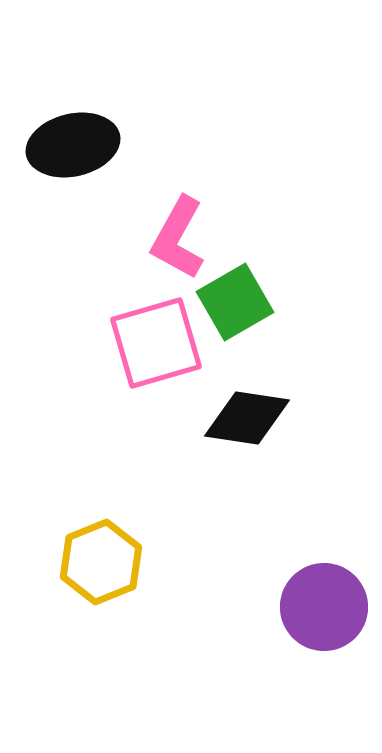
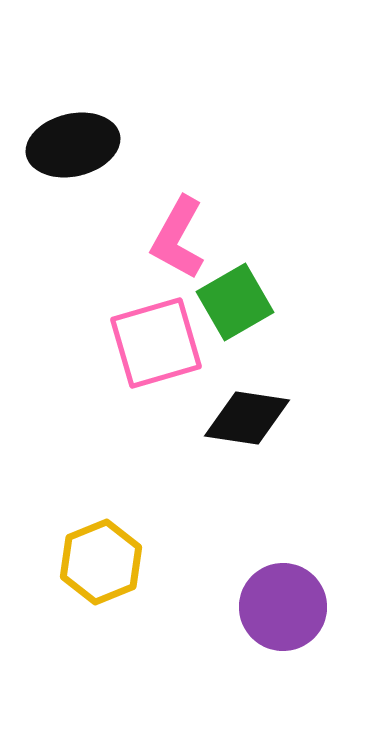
purple circle: moved 41 px left
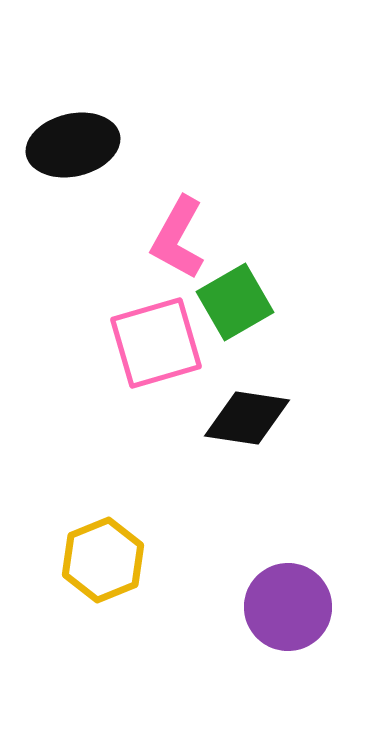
yellow hexagon: moved 2 px right, 2 px up
purple circle: moved 5 px right
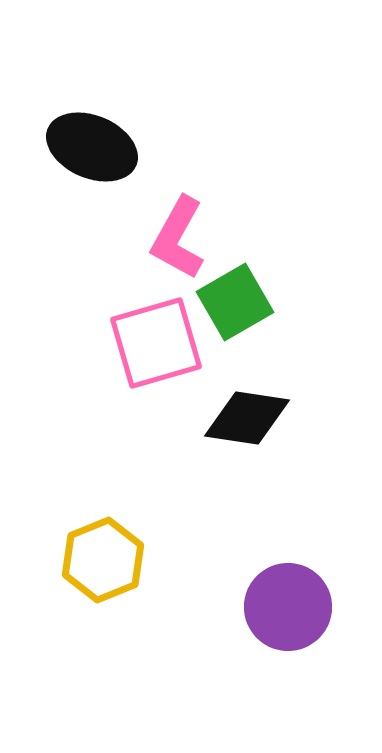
black ellipse: moved 19 px right, 2 px down; rotated 36 degrees clockwise
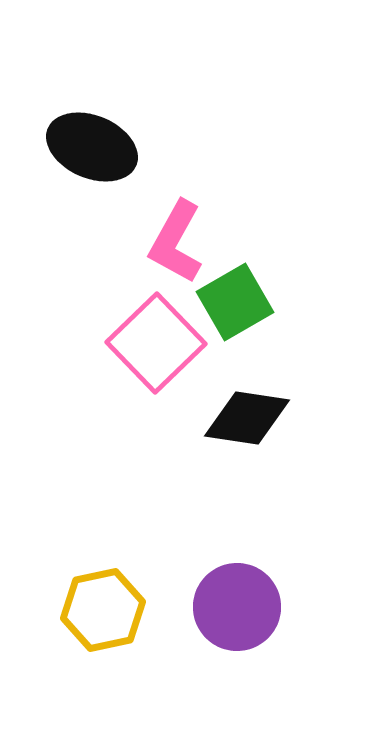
pink L-shape: moved 2 px left, 4 px down
pink square: rotated 28 degrees counterclockwise
yellow hexagon: moved 50 px down; rotated 10 degrees clockwise
purple circle: moved 51 px left
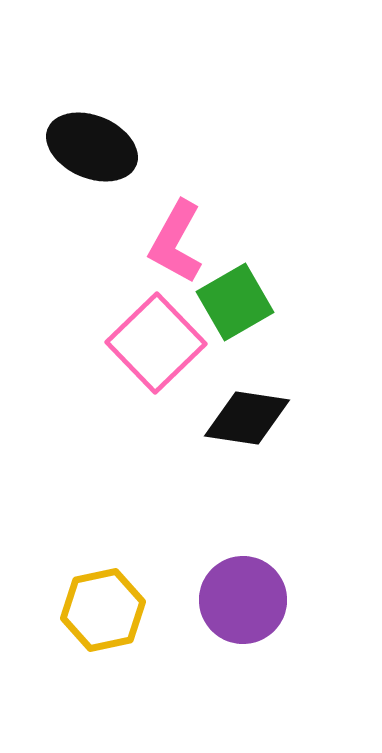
purple circle: moved 6 px right, 7 px up
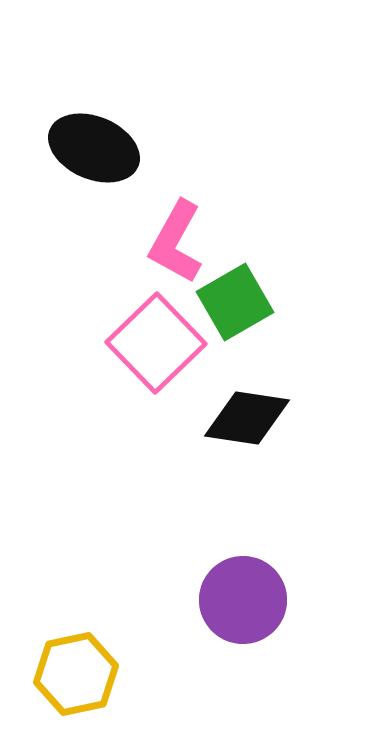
black ellipse: moved 2 px right, 1 px down
yellow hexagon: moved 27 px left, 64 px down
